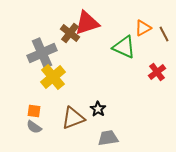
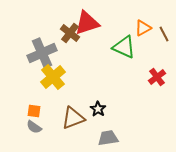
red cross: moved 5 px down
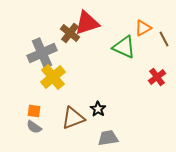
brown line: moved 5 px down
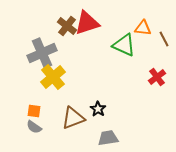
orange triangle: rotated 36 degrees clockwise
brown cross: moved 3 px left, 7 px up
green triangle: moved 2 px up
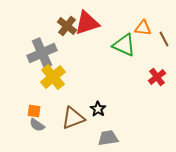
gray semicircle: moved 3 px right, 2 px up
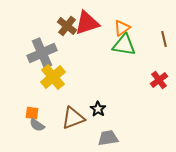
orange triangle: moved 21 px left; rotated 42 degrees counterclockwise
brown line: rotated 14 degrees clockwise
green triangle: rotated 15 degrees counterclockwise
red cross: moved 2 px right, 3 px down
orange square: moved 2 px left, 2 px down
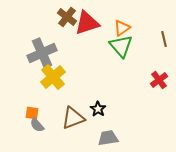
brown cross: moved 9 px up
green triangle: moved 3 px left, 1 px down; rotated 40 degrees clockwise
gray semicircle: rotated 14 degrees clockwise
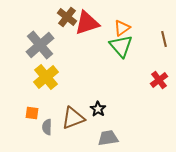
gray cross: moved 2 px left, 8 px up; rotated 16 degrees counterclockwise
yellow cross: moved 7 px left
gray semicircle: moved 10 px right, 2 px down; rotated 42 degrees clockwise
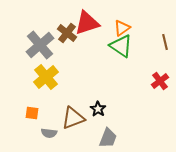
brown cross: moved 16 px down
brown line: moved 1 px right, 3 px down
green triangle: rotated 15 degrees counterclockwise
red cross: moved 1 px right, 1 px down
gray semicircle: moved 2 px right, 6 px down; rotated 84 degrees counterclockwise
gray trapezoid: rotated 120 degrees clockwise
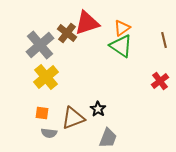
brown line: moved 1 px left, 2 px up
orange square: moved 10 px right
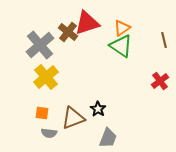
brown cross: moved 1 px right, 1 px up
